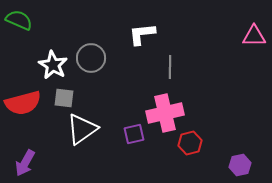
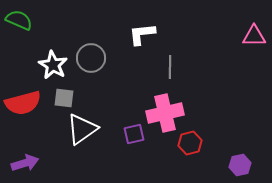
purple arrow: rotated 136 degrees counterclockwise
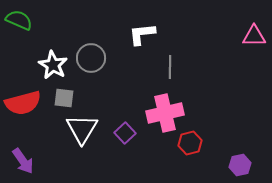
white triangle: rotated 24 degrees counterclockwise
purple square: moved 9 px left, 1 px up; rotated 30 degrees counterclockwise
purple arrow: moved 2 px left, 2 px up; rotated 72 degrees clockwise
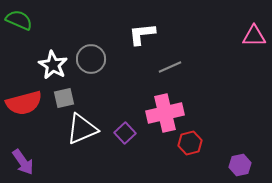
gray circle: moved 1 px down
gray line: rotated 65 degrees clockwise
gray square: rotated 20 degrees counterclockwise
red semicircle: moved 1 px right
white triangle: rotated 36 degrees clockwise
purple arrow: moved 1 px down
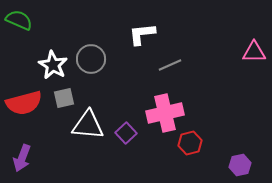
pink triangle: moved 16 px down
gray line: moved 2 px up
white triangle: moved 6 px right, 4 px up; rotated 28 degrees clockwise
purple square: moved 1 px right
purple arrow: moved 1 px left, 4 px up; rotated 56 degrees clockwise
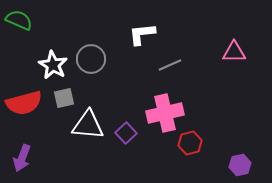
pink triangle: moved 20 px left
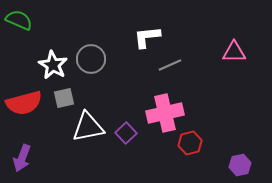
white L-shape: moved 5 px right, 3 px down
white triangle: moved 2 px down; rotated 16 degrees counterclockwise
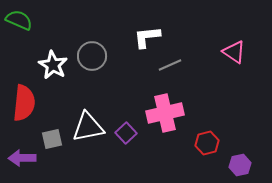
pink triangle: rotated 35 degrees clockwise
gray circle: moved 1 px right, 3 px up
gray square: moved 12 px left, 41 px down
red semicircle: rotated 69 degrees counterclockwise
red hexagon: moved 17 px right
purple arrow: rotated 68 degrees clockwise
